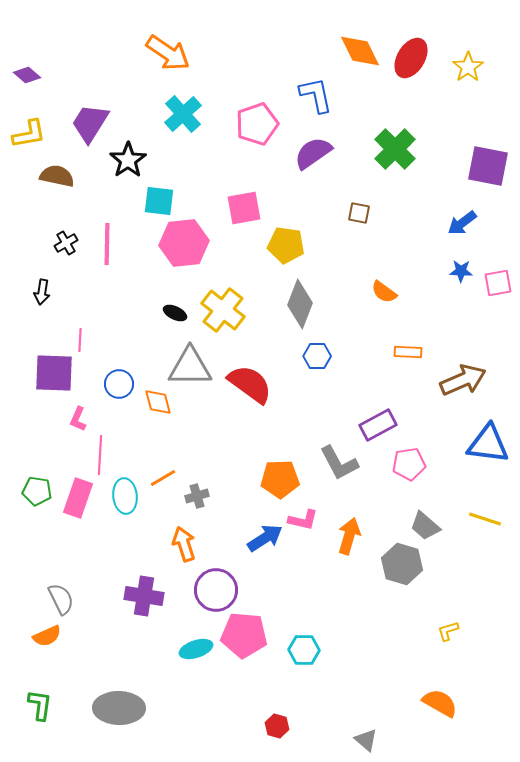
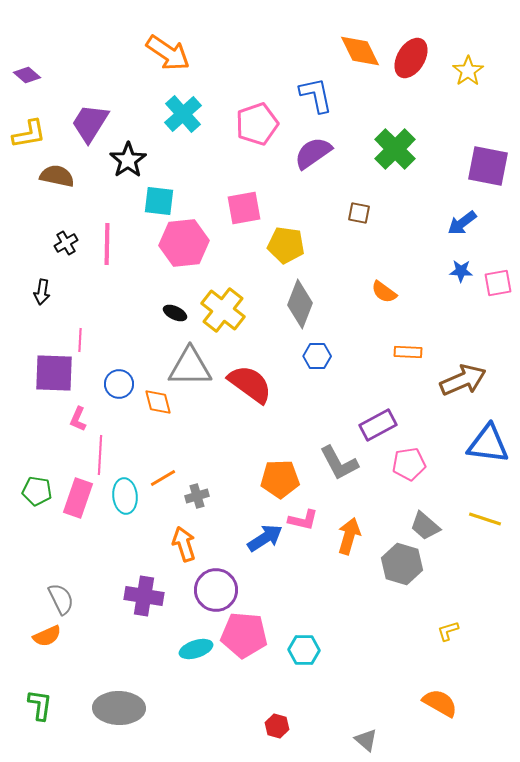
yellow star at (468, 67): moved 4 px down
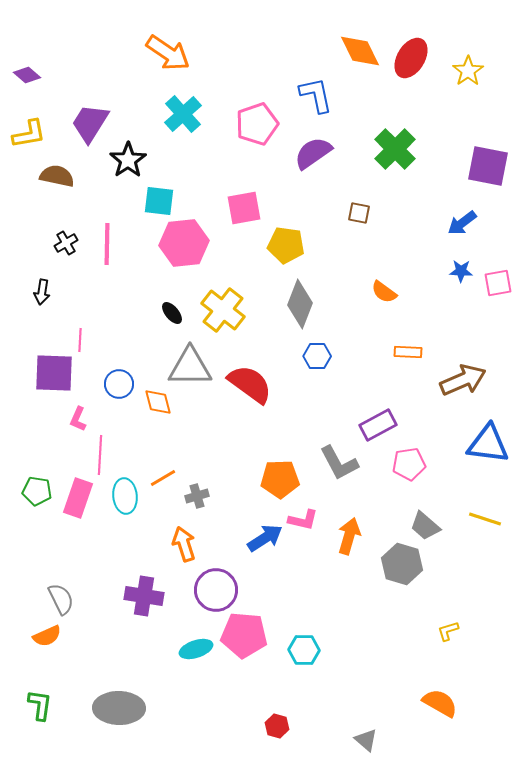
black ellipse at (175, 313): moved 3 px left; rotated 25 degrees clockwise
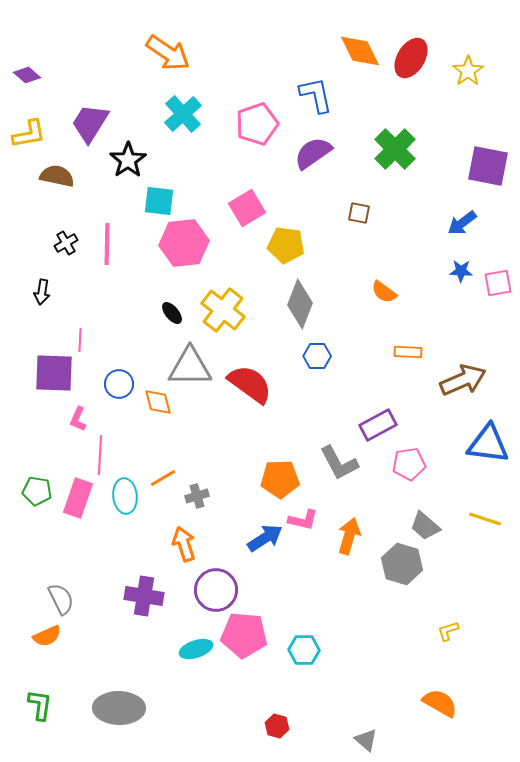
pink square at (244, 208): moved 3 px right; rotated 21 degrees counterclockwise
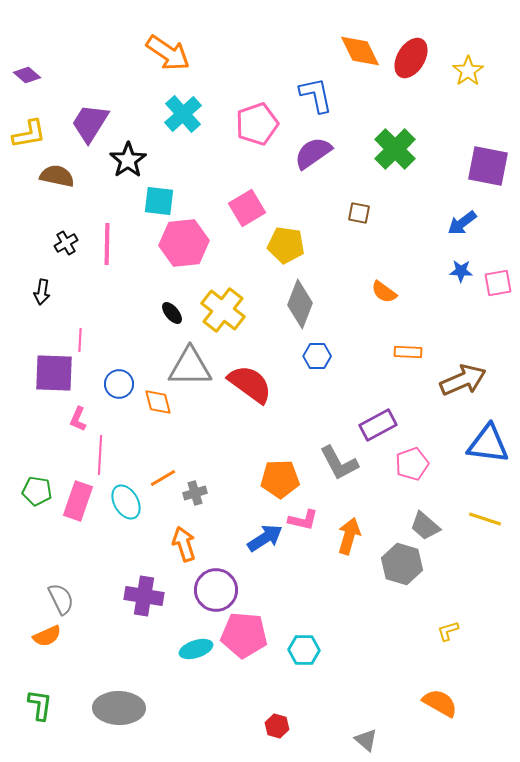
pink pentagon at (409, 464): moved 3 px right; rotated 12 degrees counterclockwise
cyan ellipse at (125, 496): moved 1 px right, 6 px down; rotated 24 degrees counterclockwise
gray cross at (197, 496): moved 2 px left, 3 px up
pink rectangle at (78, 498): moved 3 px down
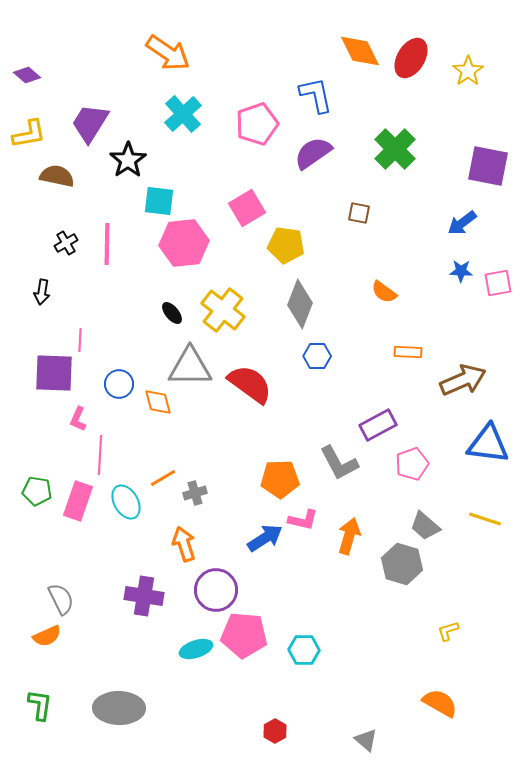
red hexagon at (277, 726): moved 2 px left, 5 px down; rotated 15 degrees clockwise
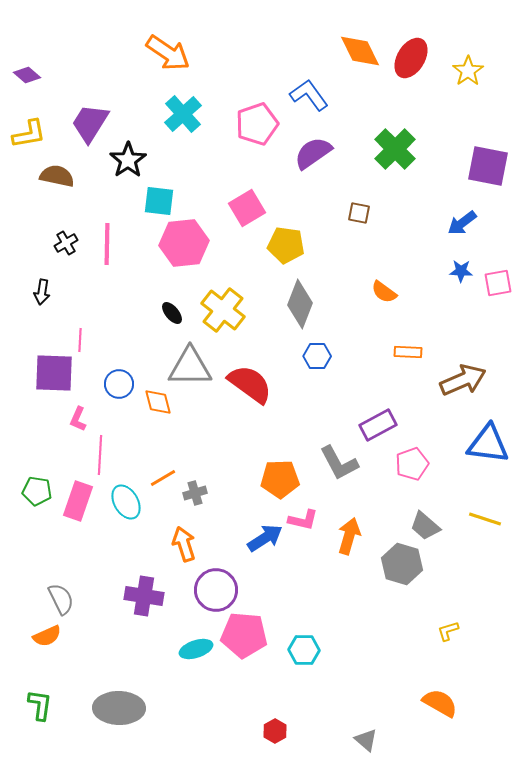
blue L-shape at (316, 95): moved 7 px left; rotated 24 degrees counterclockwise
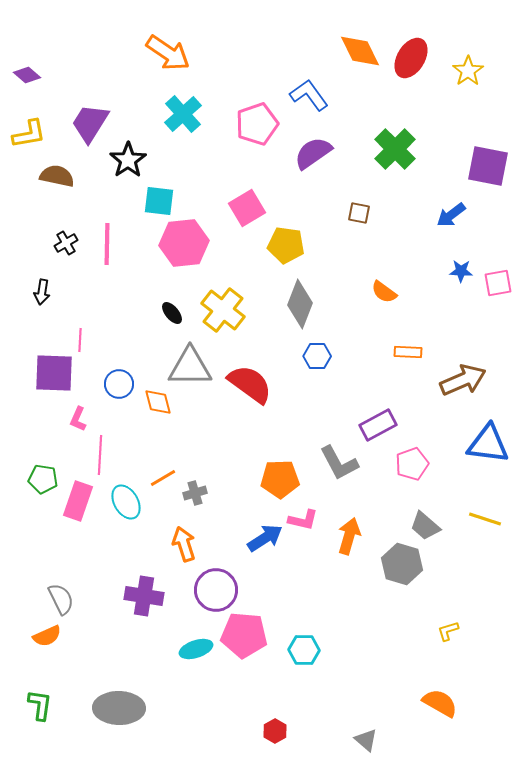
blue arrow at (462, 223): moved 11 px left, 8 px up
green pentagon at (37, 491): moved 6 px right, 12 px up
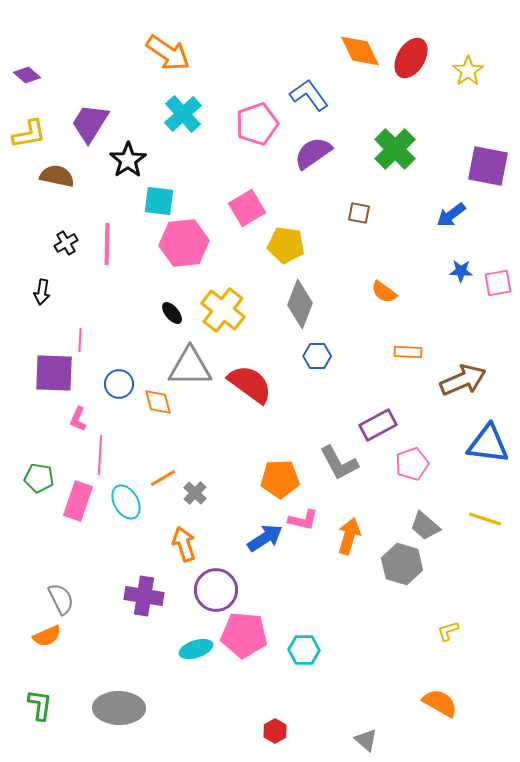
green pentagon at (43, 479): moved 4 px left, 1 px up
gray cross at (195, 493): rotated 30 degrees counterclockwise
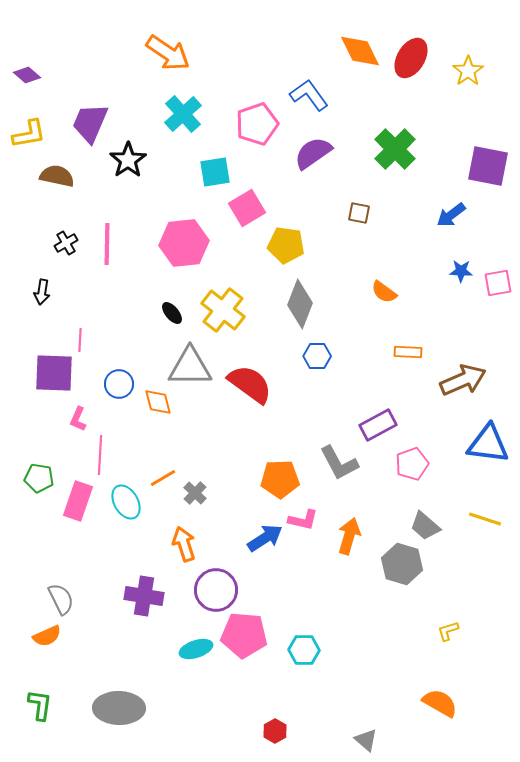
purple trapezoid at (90, 123): rotated 9 degrees counterclockwise
cyan square at (159, 201): moved 56 px right, 29 px up; rotated 16 degrees counterclockwise
